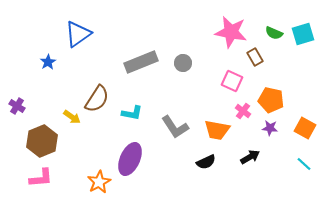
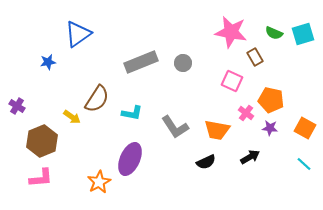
blue star: rotated 21 degrees clockwise
pink cross: moved 3 px right, 2 px down
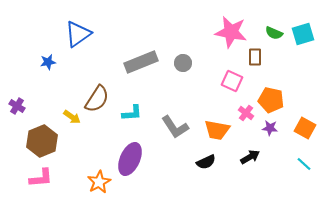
brown rectangle: rotated 30 degrees clockwise
cyan L-shape: rotated 15 degrees counterclockwise
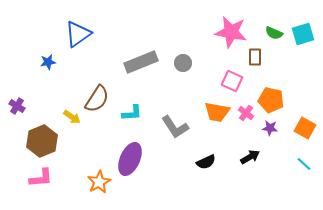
orange trapezoid: moved 18 px up
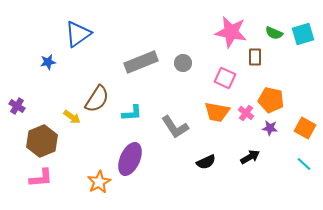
pink square: moved 7 px left, 3 px up
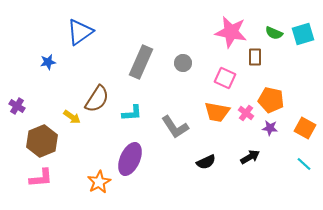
blue triangle: moved 2 px right, 2 px up
gray rectangle: rotated 44 degrees counterclockwise
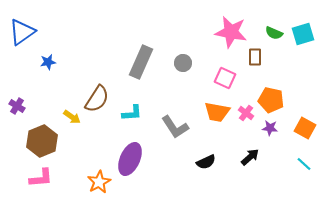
blue triangle: moved 58 px left
black arrow: rotated 12 degrees counterclockwise
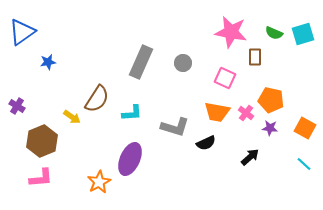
gray L-shape: rotated 40 degrees counterclockwise
black semicircle: moved 19 px up
